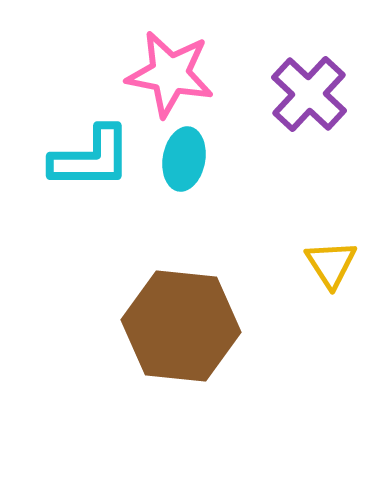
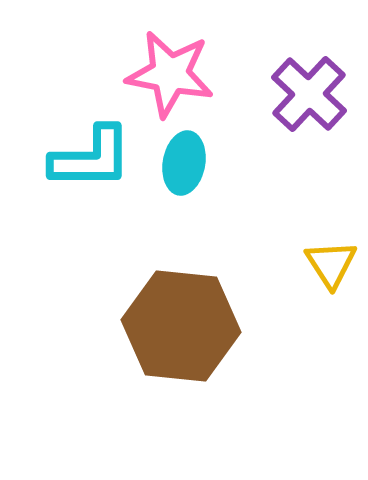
cyan ellipse: moved 4 px down
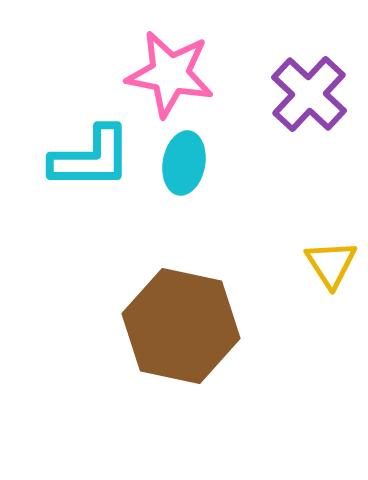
brown hexagon: rotated 6 degrees clockwise
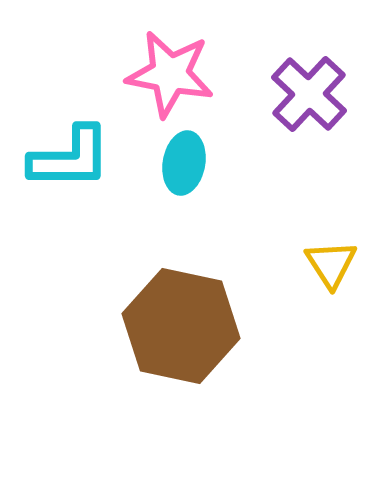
cyan L-shape: moved 21 px left
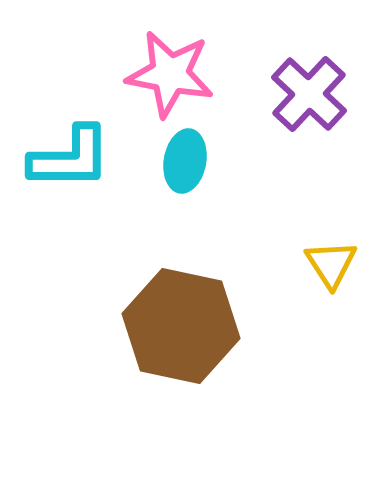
cyan ellipse: moved 1 px right, 2 px up
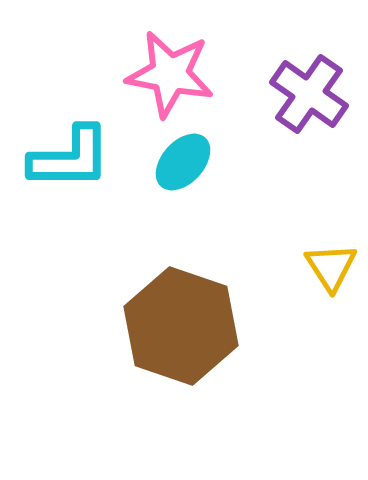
purple cross: rotated 8 degrees counterclockwise
cyan ellipse: moved 2 px left, 1 px down; rotated 32 degrees clockwise
yellow triangle: moved 3 px down
brown hexagon: rotated 7 degrees clockwise
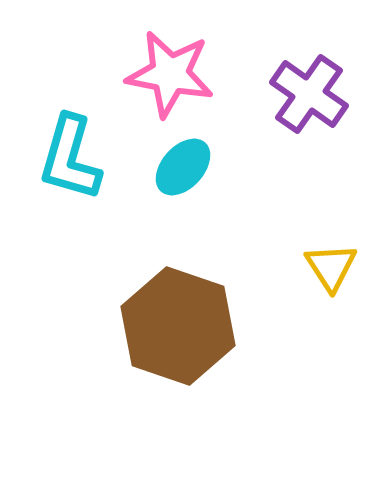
cyan L-shape: rotated 106 degrees clockwise
cyan ellipse: moved 5 px down
brown hexagon: moved 3 px left
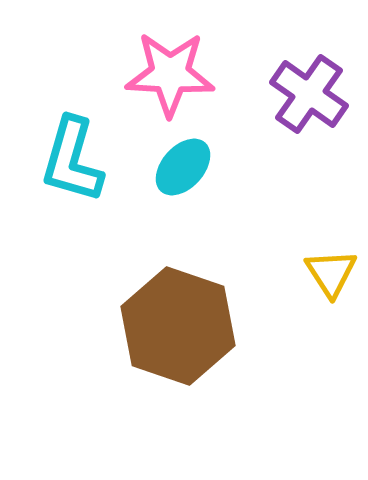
pink star: rotated 8 degrees counterclockwise
cyan L-shape: moved 2 px right, 2 px down
yellow triangle: moved 6 px down
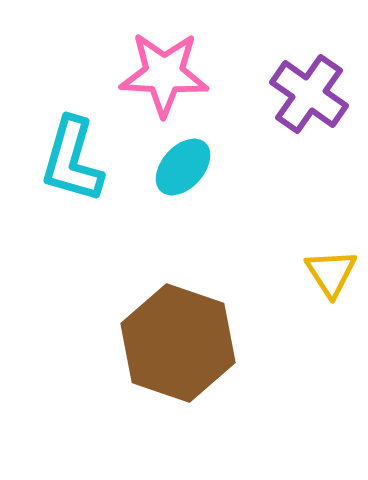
pink star: moved 6 px left
brown hexagon: moved 17 px down
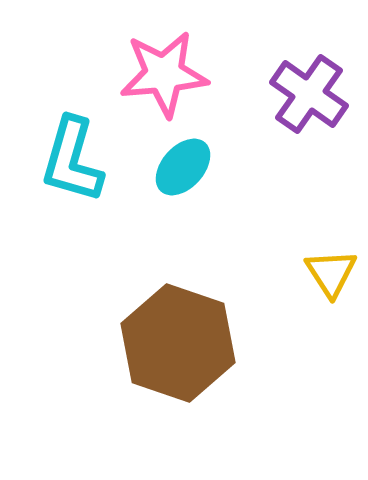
pink star: rotated 8 degrees counterclockwise
